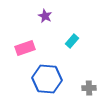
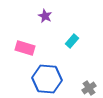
pink rectangle: rotated 36 degrees clockwise
gray cross: rotated 32 degrees counterclockwise
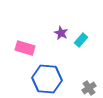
purple star: moved 16 px right, 17 px down
cyan rectangle: moved 9 px right, 1 px up
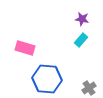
purple star: moved 21 px right, 14 px up; rotated 16 degrees counterclockwise
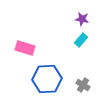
blue hexagon: rotated 8 degrees counterclockwise
gray cross: moved 6 px left, 3 px up; rotated 24 degrees counterclockwise
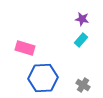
blue hexagon: moved 4 px left, 1 px up
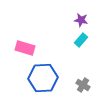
purple star: moved 1 px left, 1 px down
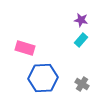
gray cross: moved 1 px left, 1 px up
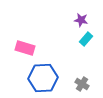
cyan rectangle: moved 5 px right, 1 px up
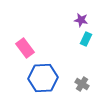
cyan rectangle: rotated 16 degrees counterclockwise
pink rectangle: rotated 36 degrees clockwise
